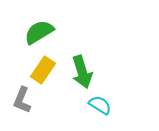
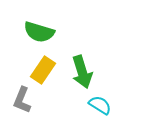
green semicircle: rotated 132 degrees counterclockwise
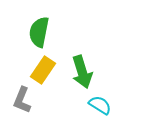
green semicircle: rotated 84 degrees clockwise
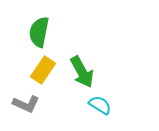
green arrow: rotated 12 degrees counterclockwise
gray L-shape: moved 4 px right, 4 px down; rotated 88 degrees counterclockwise
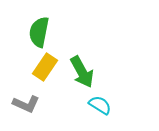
yellow rectangle: moved 2 px right, 3 px up
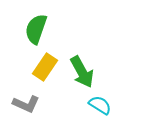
green semicircle: moved 3 px left, 3 px up; rotated 8 degrees clockwise
